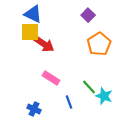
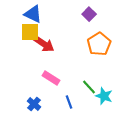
purple square: moved 1 px right, 1 px up
blue cross: moved 5 px up; rotated 16 degrees clockwise
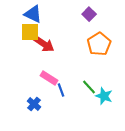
pink rectangle: moved 2 px left
blue line: moved 8 px left, 12 px up
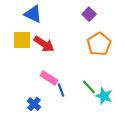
yellow square: moved 8 px left, 8 px down
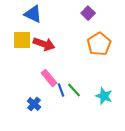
purple square: moved 1 px left, 1 px up
red arrow: rotated 15 degrees counterclockwise
pink rectangle: rotated 18 degrees clockwise
green line: moved 15 px left, 3 px down
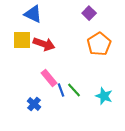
purple square: moved 1 px right
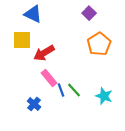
red arrow: moved 9 px down; rotated 130 degrees clockwise
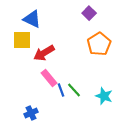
blue triangle: moved 1 px left, 5 px down
blue cross: moved 3 px left, 9 px down; rotated 24 degrees clockwise
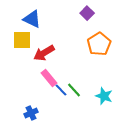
purple square: moved 2 px left
blue line: rotated 24 degrees counterclockwise
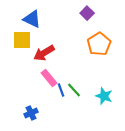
blue line: rotated 24 degrees clockwise
